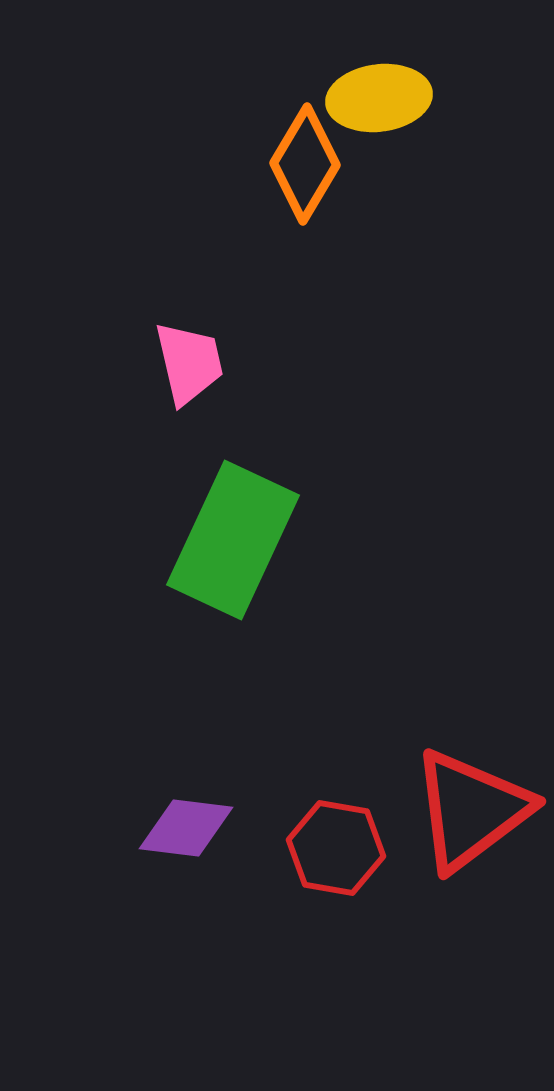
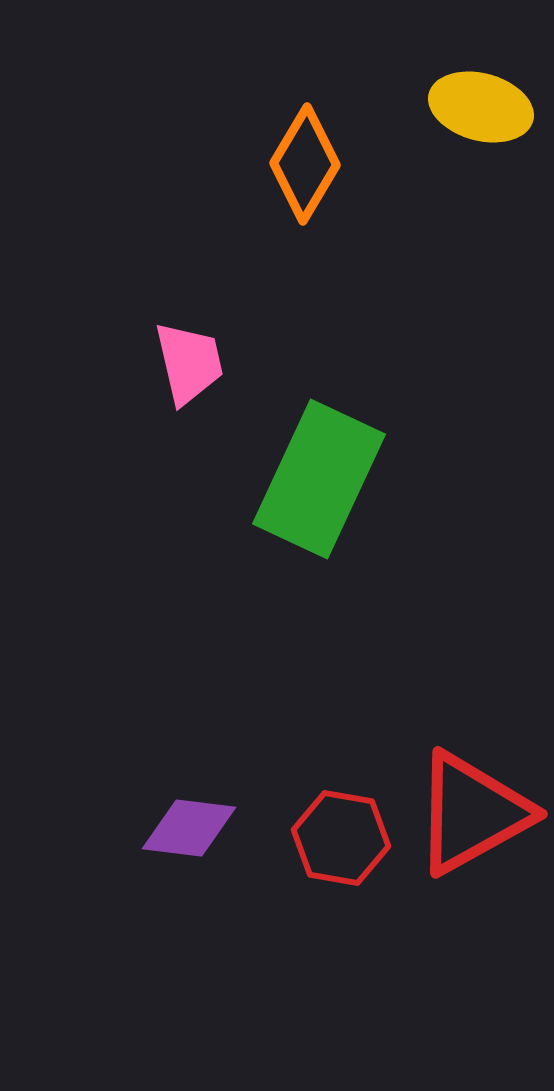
yellow ellipse: moved 102 px right, 9 px down; rotated 22 degrees clockwise
green rectangle: moved 86 px right, 61 px up
red triangle: moved 1 px right, 3 px down; rotated 8 degrees clockwise
purple diamond: moved 3 px right
red hexagon: moved 5 px right, 10 px up
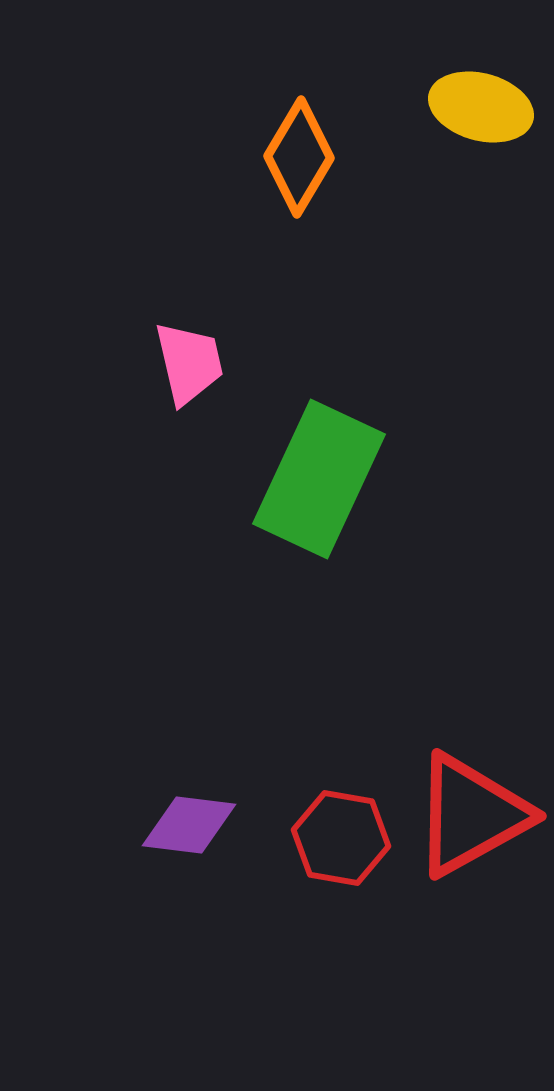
orange diamond: moved 6 px left, 7 px up
red triangle: moved 1 px left, 2 px down
purple diamond: moved 3 px up
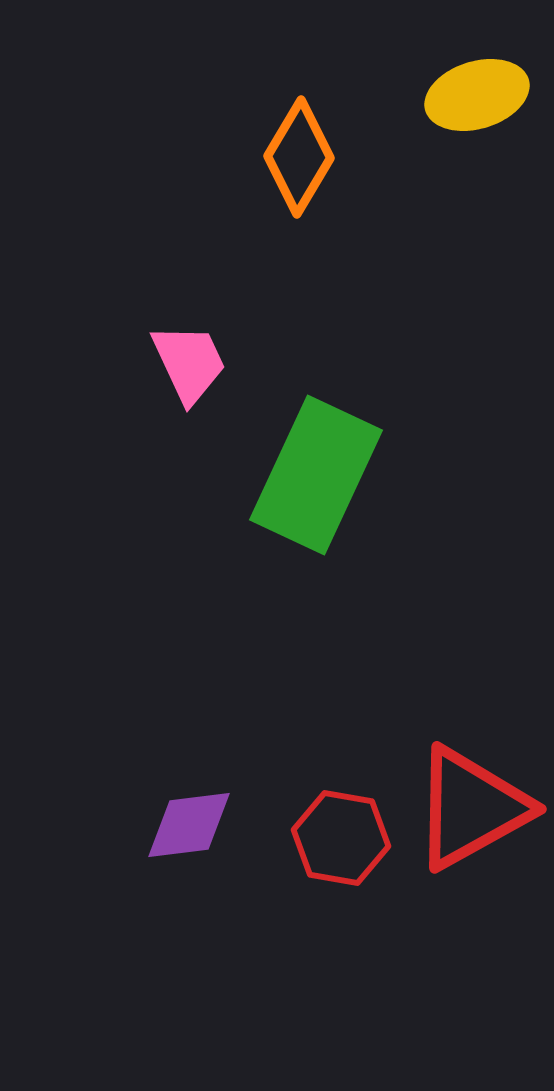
yellow ellipse: moved 4 px left, 12 px up; rotated 32 degrees counterclockwise
pink trapezoid: rotated 12 degrees counterclockwise
green rectangle: moved 3 px left, 4 px up
red triangle: moved 7 px up
purple diamond: rotated 14 degrees counterclockwise
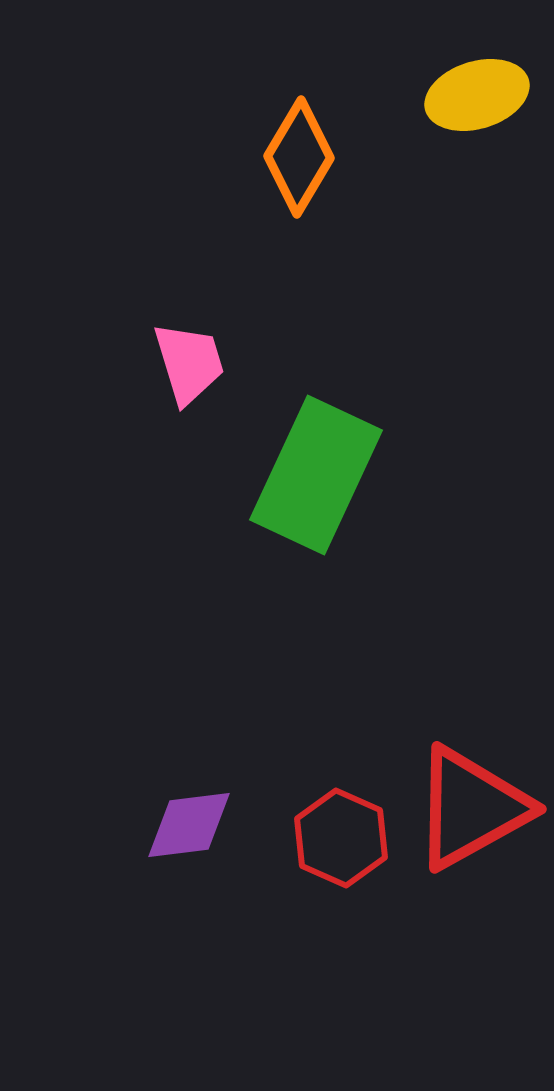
pink trapezoid: rotated 8 degrees clockwise
red hexagon: rotated 14 degrees clockwise
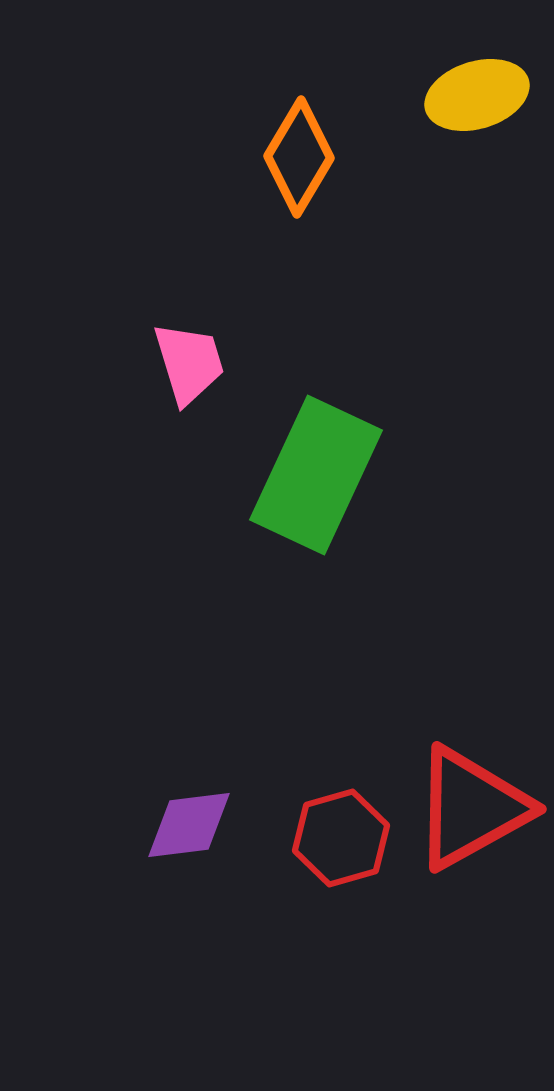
red hexagon: rotated 20 degrees clockwise
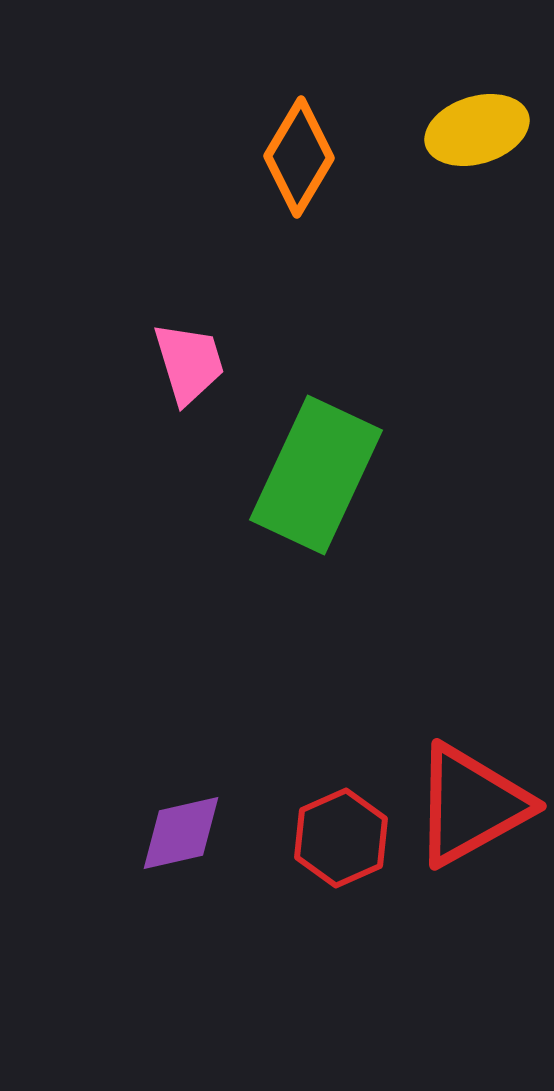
yellow ellipse: moved 35 px down
red triangle: moved 3 px up
purple diamond: moved 8 px left, 8 px down; rotated 6 degrees counterclockwise
red hexagon: rotated 8 degrees counterclockwise
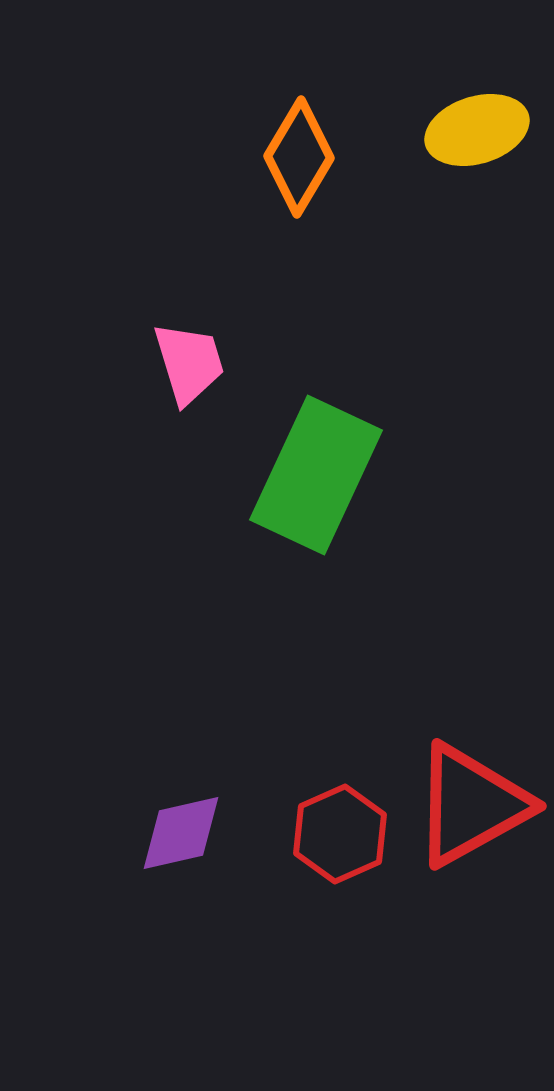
red hexagon: moved 1 px left, 4 px up
